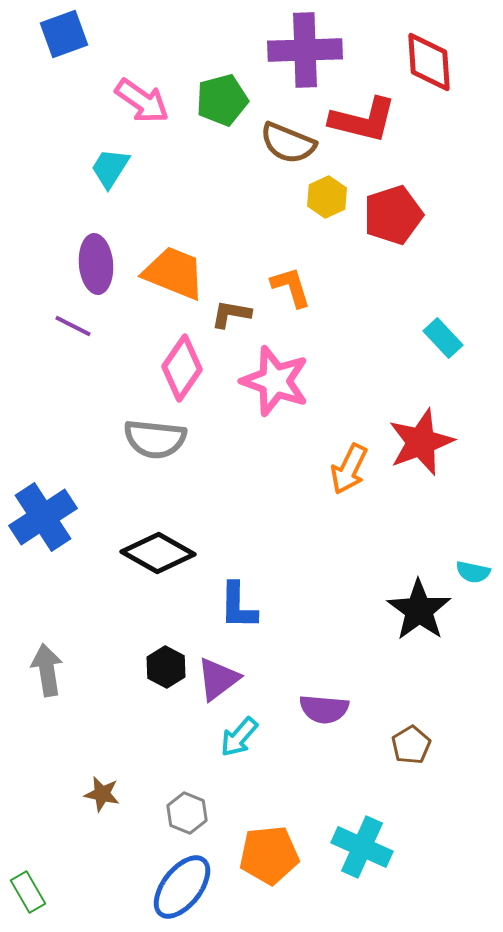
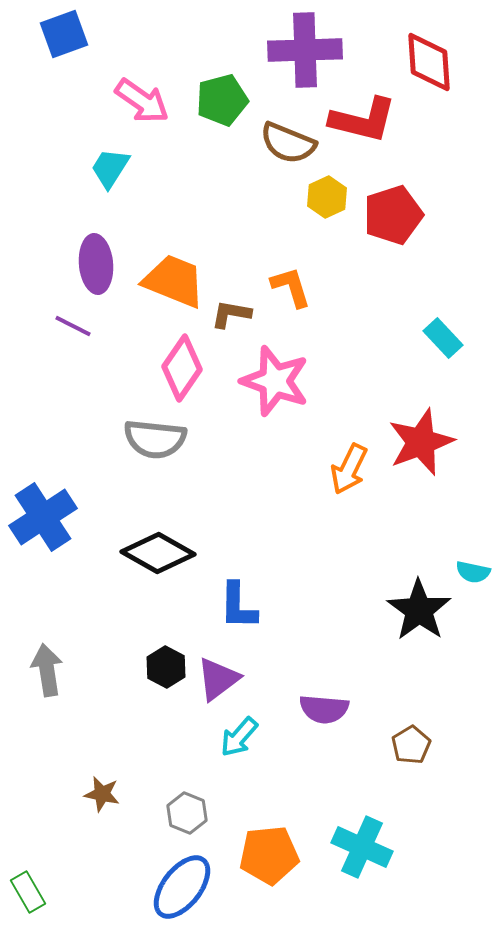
orange trapezoid: moved 8 px down
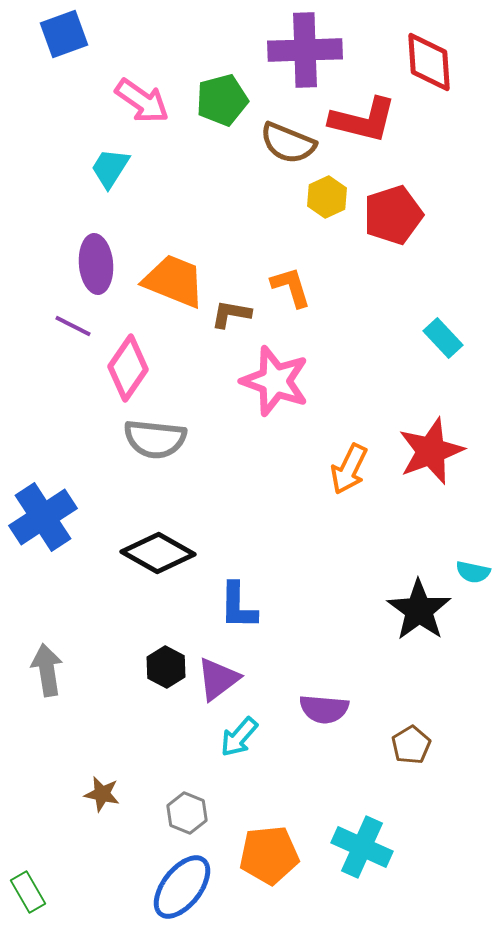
pink diamond: moved 54 px left
red star: moved 10 px right, 9 px down
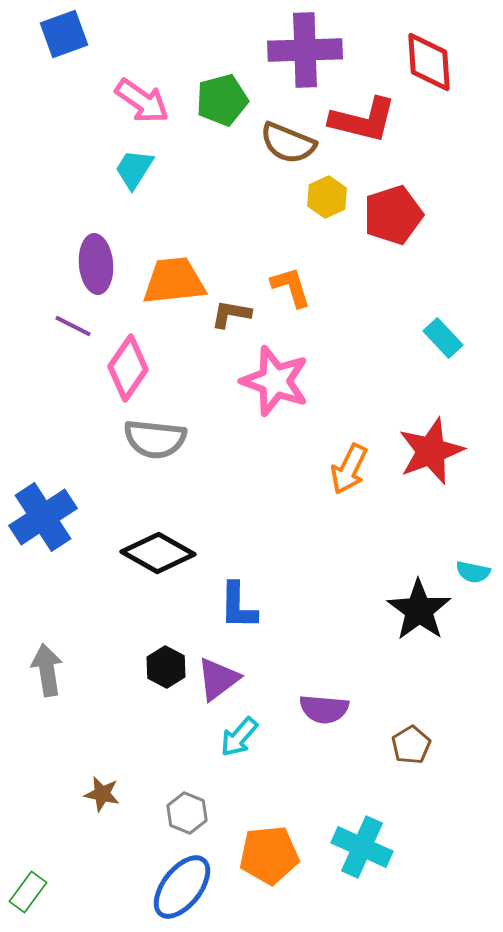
cyan trapezoid: moved 24 px right, 1 px down
orange trapezoid: rotated 28 degrees counterclockwise
green rectangle: rotated 66 degrees clockwise
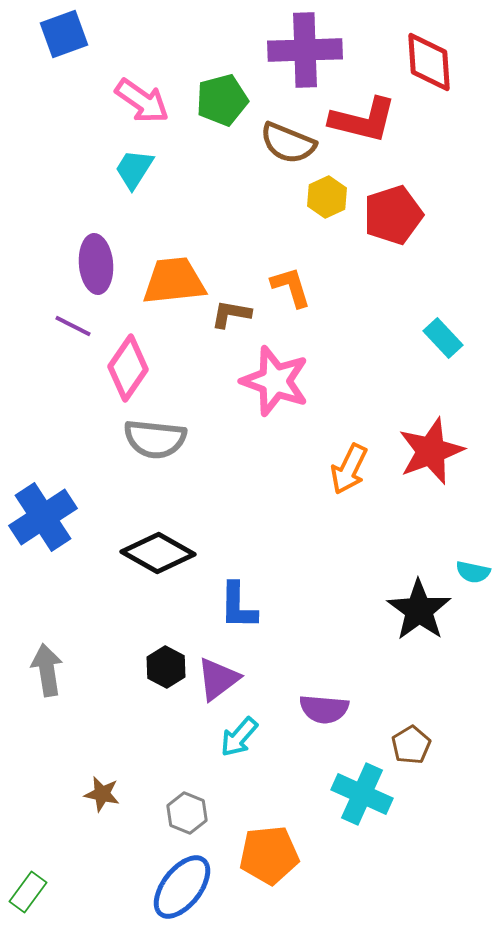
cyan cross: moved 53 px up
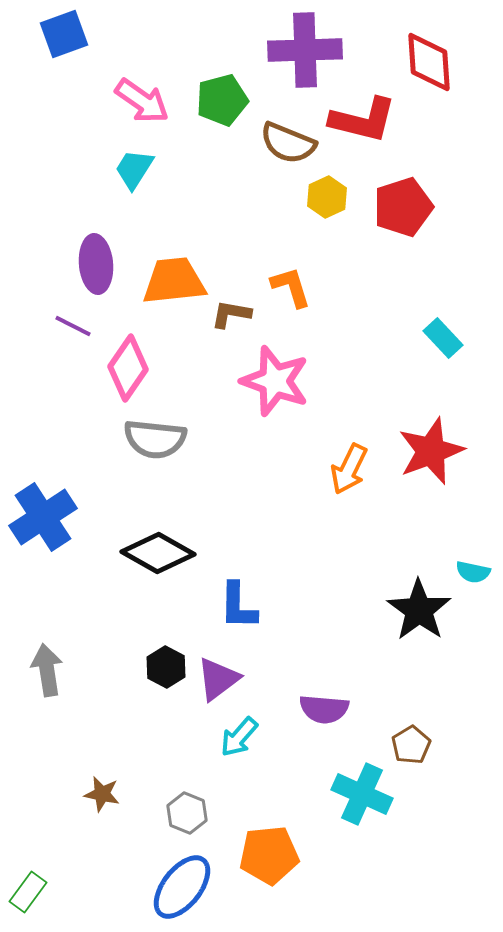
red pentagon: moved 10 px right, 8 px up
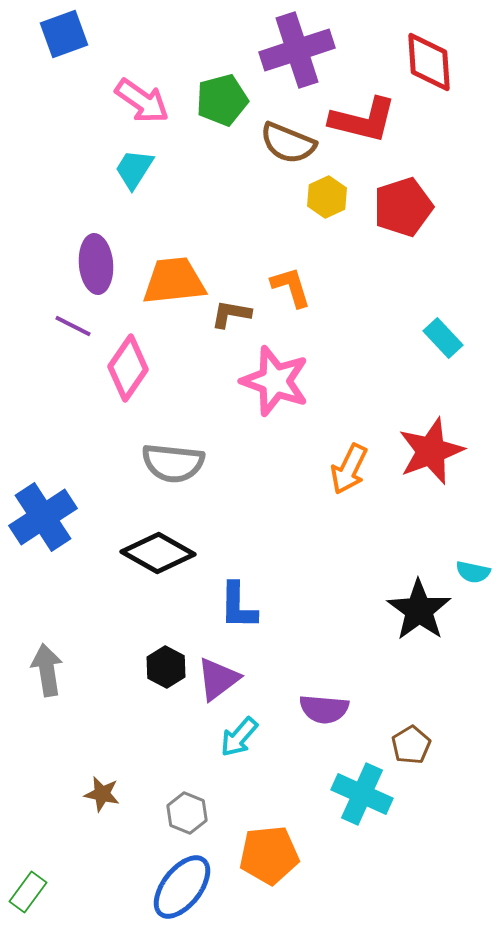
purple cross: moved 8 px left; rotated 16 degrees counterclockwise
gray semicircle: moved 18 px right, 24 px down
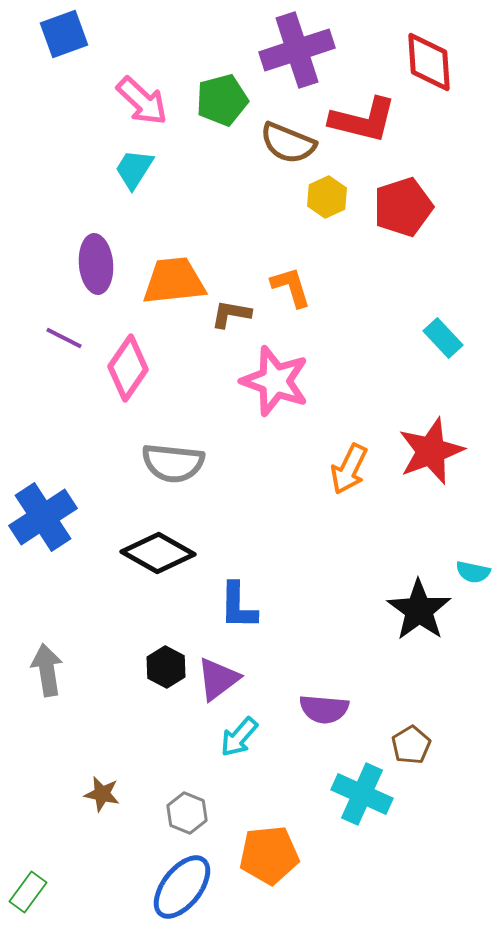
pink arrow: rotated 8 degrees clockwise
purple line: moved 9 px left, 12 px down
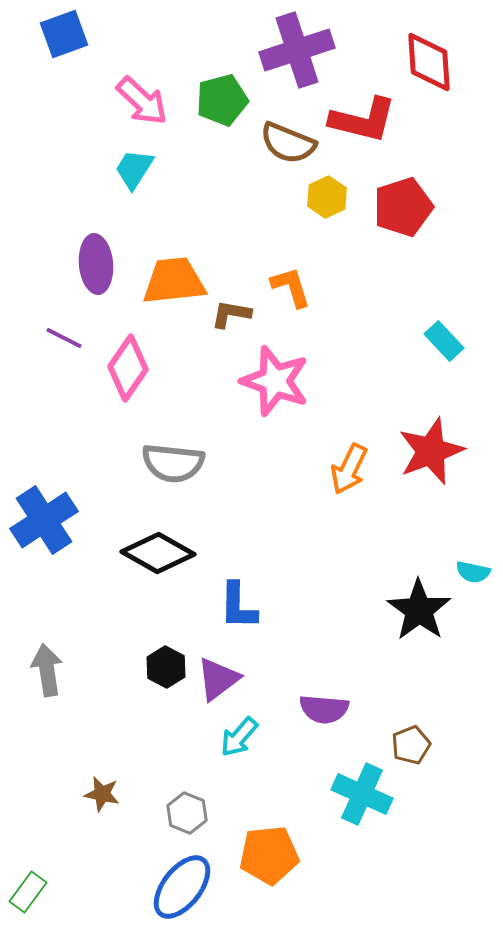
cyan rectangle: moved 1 px right, 3 px down
blue cross: moved 1 px right, 3 px down
brown pentagon: rotated 9 degrees clockwise
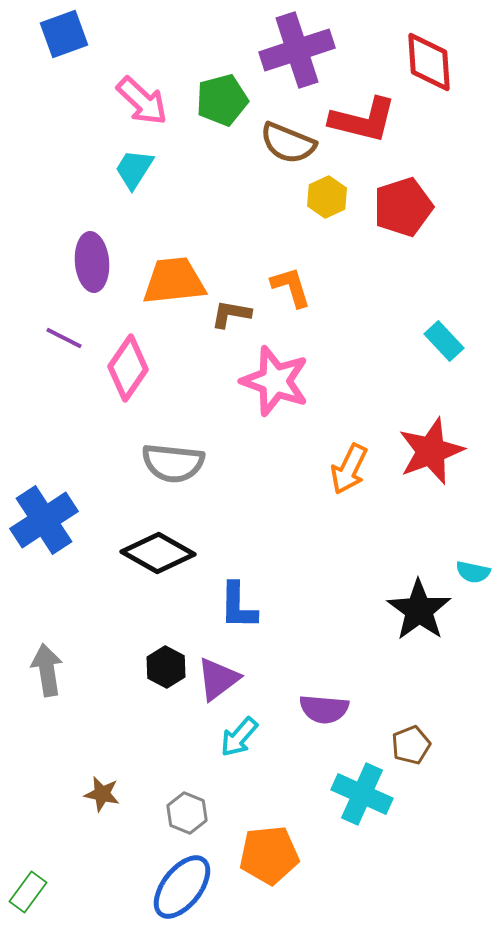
purple ellipse: moved 4 px left, 2 px up
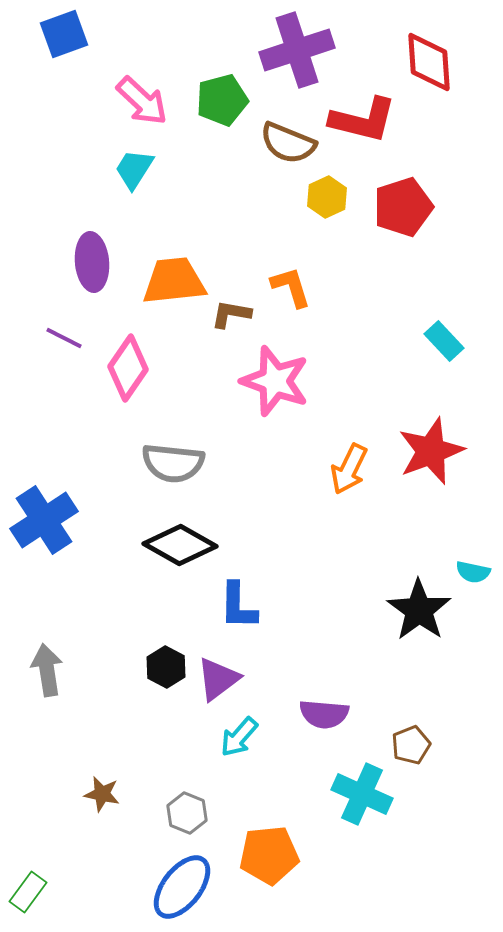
black diamond: moved 22 px right, 8 px up
purple semicircle: moved 5 px down
